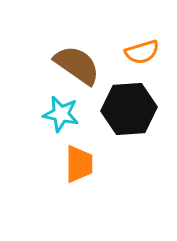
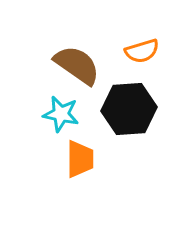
orange semicircle: moved 1 px up
orange trapezoid: moved 1 px right, 5 px up
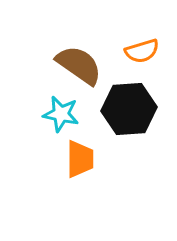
brown semicircle: moved 2 px right
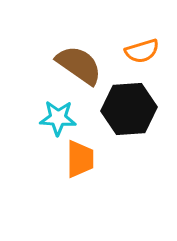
cyan star: moved 3 px left, 4 px down; rotated 9 degrees counterclockwise
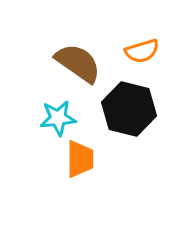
brown semicircle: moved 1 px left, 2 px up
black hexagon: rotated 18 degrees clockwise
cyan star: rotated 9 degrees counterclockwise
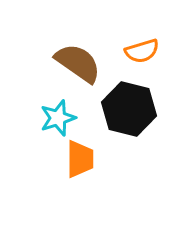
cyan star: rotated 12 degrees counterclockwise
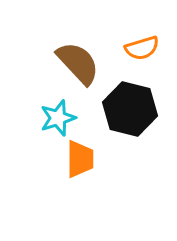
orange semicircle: moved 3 px up
brown semicircle: rotated 12 degrees clockwise
black hexagon: moved 1 px right
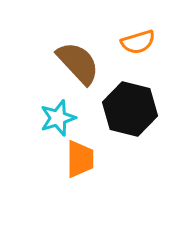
orange semicircle: moved 4 px left, 6 px up
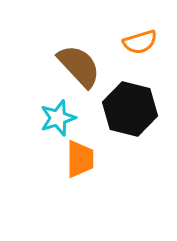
orange semicircle: moved 2 px right
brown semicircle: moved 1 px right, 3 px down
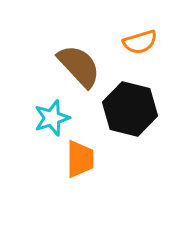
cyan star: moved 6 px left
